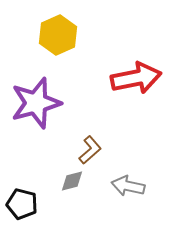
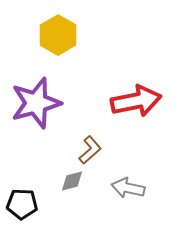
yellow hexagon: rotated 6 degrees counterclockwise
red arrow: moved 23 px down
gray arrow: moved 2 px down
black pentagon: rotated 12 degrees counterclockwise
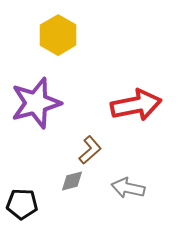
red arrow: moved 4 px down
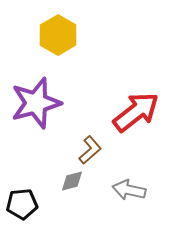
red arrow: moved 7 px down; rotated 27 degrees counterclockwise
gray arrow: moved 1 px right, 2 px down
black pentagon: rotated 8 degrees counterclockwise
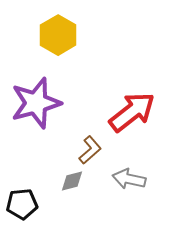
red arrow: moved 4 px left
gray arrow: moved 11 px up
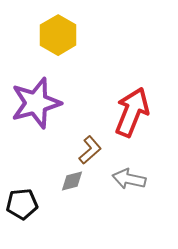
red arrow: rotated 30 degrees counterclockwise
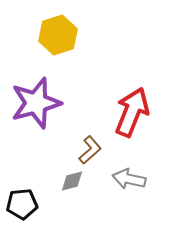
yellow hexagon: rotated 12 degrees clockwise
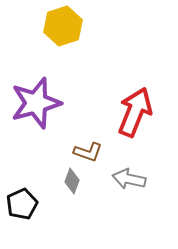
yellow hexagon: moved 5 px right, 9 px up
red arrow: moved 3 px right
brown L-shape: moved 2 px left, 2 px down; rotated 60 degrees clockwise
gray diamond: rotated 55 degrees counterclockwise
black pentagon: rotated 20 degrees counterclockwise
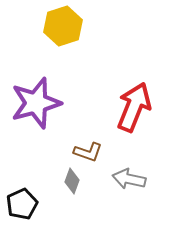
red arrow: moved 1 px left, 5 px up
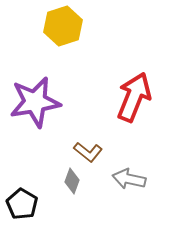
purple star: moved 1 px left, 1 px up; rotated 6 degrees clockwise
red arrow: moved 10 px up
brown L-shape: rotated 20 degrees clockwise
black pentagon: rotated 16 degrees counterclockwise
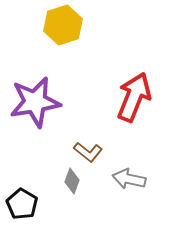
yellow hexagon: moved 1 px up
